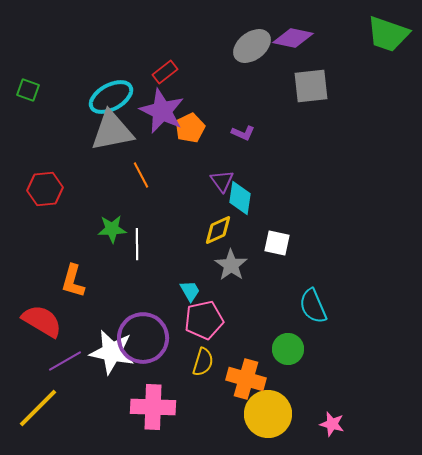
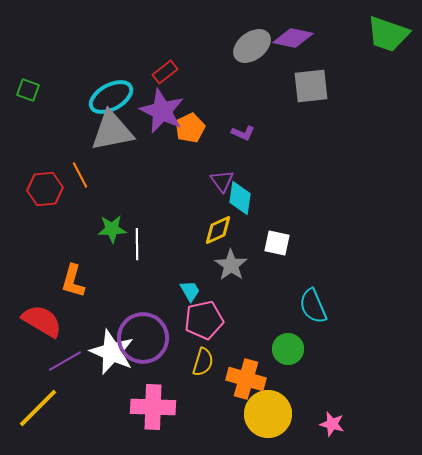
orange line: moved 61 px left
white star: rotated 12 degrees clockwise
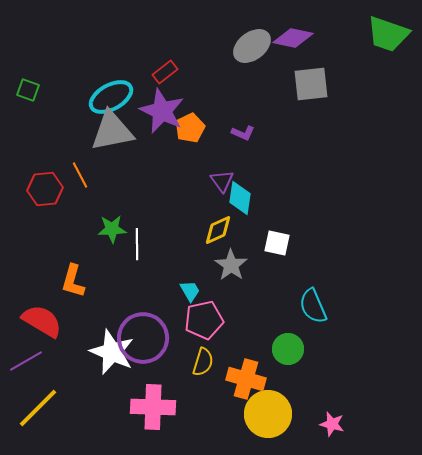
gray square: moved 2 px up
purple line: moved 39 px left
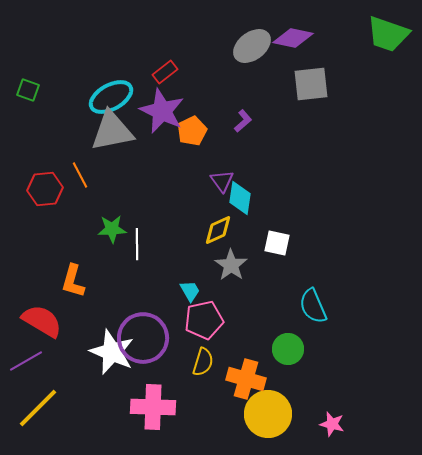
orange pentagon: moved 2 px right, 3 px down
purple L-shape: moved 12 px up; rotated 65 degrees counterclockwise
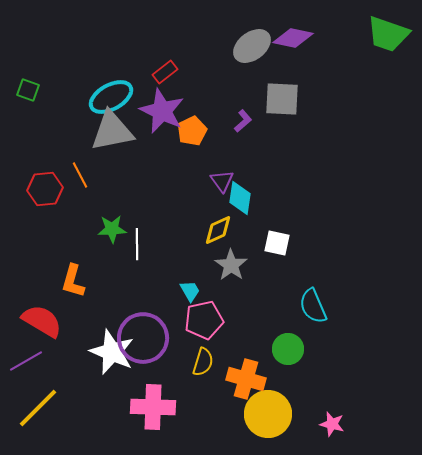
gray square: moved 29 px left, 15 px down; rotated 9 degrees clockwise
